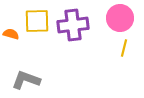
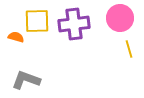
purple cross: moved 1 px right, 1 px up
orange semicircle: moved 5 px right, 3 px down
yellow line: moved 5 px right, 1 px down; rotated 30 degrees counterclockwise
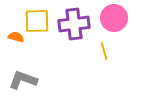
pink circle: moved 6 px left
yellow line: moved 25 px left, 2 px down
gray L-shape: moved 3 px left
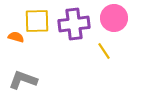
yellow line: rotated 18 degrees counterclockwise
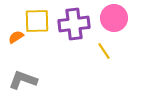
orange semicircle: rotated 49 degrees counterclockwise
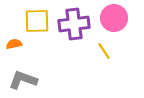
orange semicircle: moved 2 px left, 7 px down; rotated 21 degrees clockwise
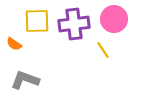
pink circle: moved 1 px down
orange semicircle: rotated 133 degrees counterclockwise
yellow line: moved 1 px left, 1 px up
gray L-shape: moved 2 px right
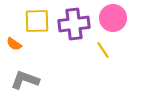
pink circle: moved 1 px left, 1 px up
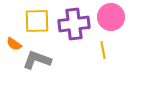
pink circle: moved 2 px left, 1 px up
yellow line: rotated 24 degrees clockwise
gray L-shape: moved 12 px right, 20 px up
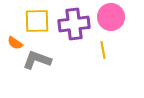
orange semicircle: moved 1 px right, 1 px up
